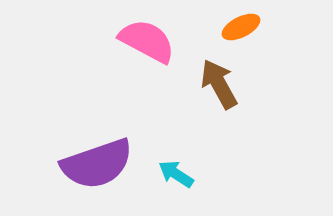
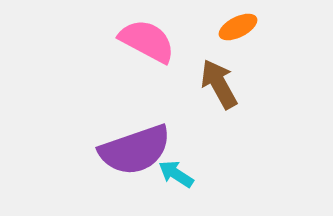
orange ellipse: moved 3 px left
purple semicircle: moved 38 px right, 14 px up
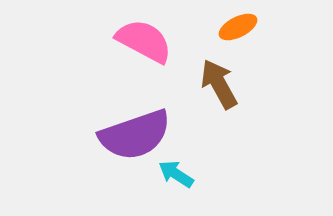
pink semicircle: moved 3 px left
purple semicircle: moved 15 px up
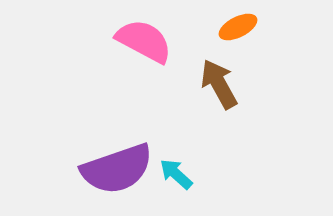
purple semicircle: moved 18 px left, 34 px down
cyan arrow: rotated 9 degrees clockwise
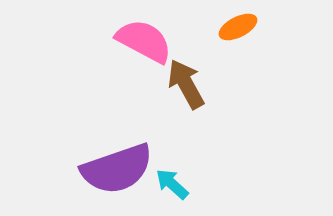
brown arrow: moved 33 px left
cyan arrow: moved 4 px left, 10 px down
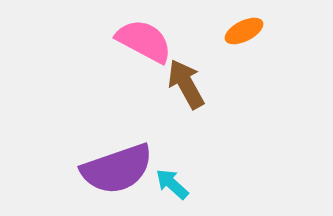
orange ellipse: moved 6 px right, 4 px down
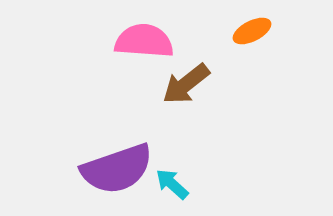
orange ellipse: moved 8 px right
pink semicircle: rotated 24 degrees counterclockwise
brown arrow: rotated 99 degrees counterclockwise
